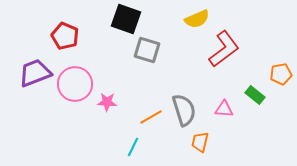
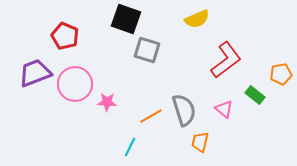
red L-shape: moved 2 px right, 11 px down
pink triangle: rotated 36 degrees clockwise
orange line: moved 1 px up
cyan line: moved 3 px left
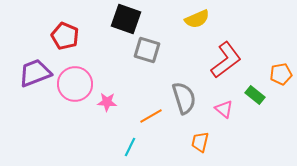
gray semicircle: moved 12 px up
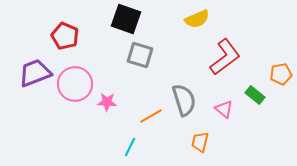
gray square: moved 7 px left, 5 px down
red L-shape: moved 1 px left, 3 px up
gray semicircle: moved 2 px down
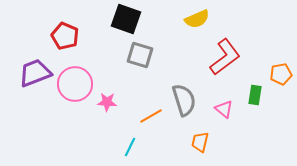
green rectangle: rotated 60 degrees clockwise
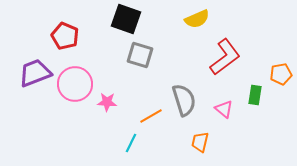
cyan line: moved 1 px right, 4 px up
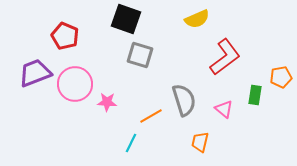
orange pentagon: moved 3 px down
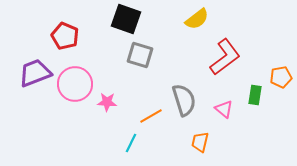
yellow semicircle: rotated 15 degrees counterclockwise
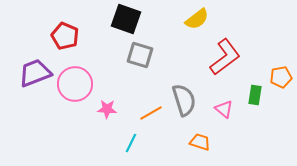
pink star: moved 7 px down
orange line: moved 3 px up
orange trapezoid: rotated 95 degrees clockwise
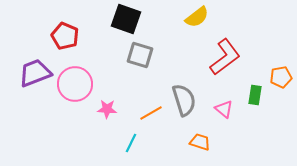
yellow semicircle: moved 2 px up
